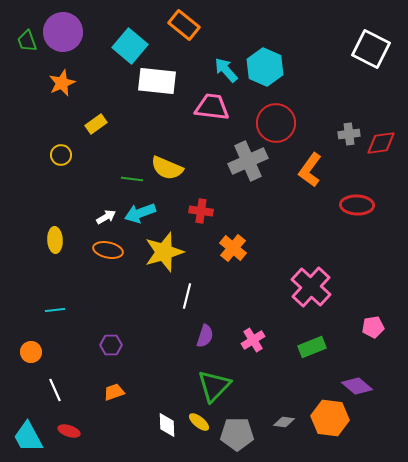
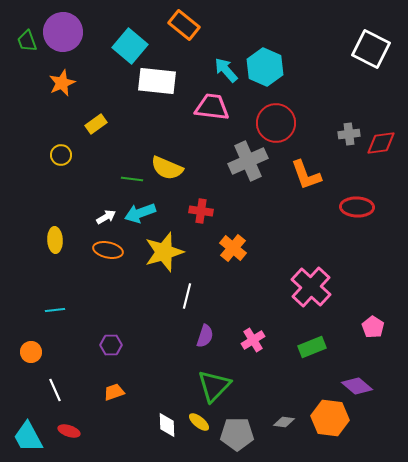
orange L-shape at (310, 170): moved 4 px left, 5 px down; rotated 56 degrees counterclockwise
red ellipse at (357, 205): moved 2 px down
pink pentagon at (373, 327): rotated 30 degrees counterclockwise
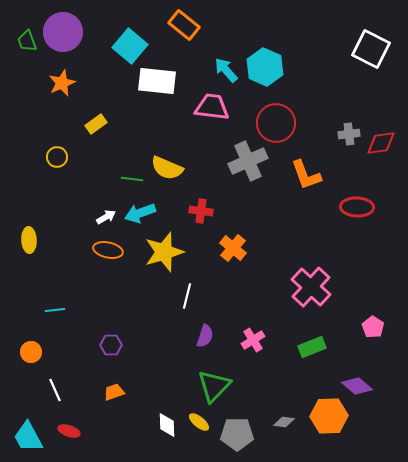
yellow circle at (61, 155): moved 4 px left, 2 px down
yellow ellipse at (55, 240): moved 26 px left
orange hexagon at (330, 418): moved 1 px left, 2 px up; rotated 9 degrees counterclockwise
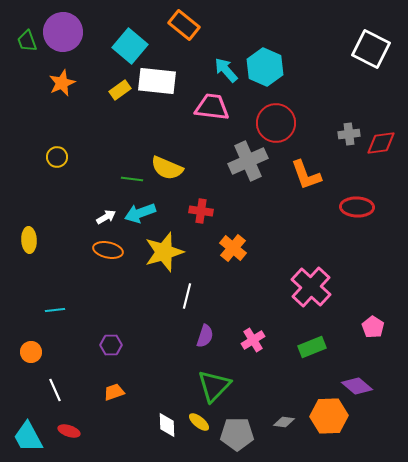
yellow rectangle at (96, 124): moved 24 px right, 34 px up
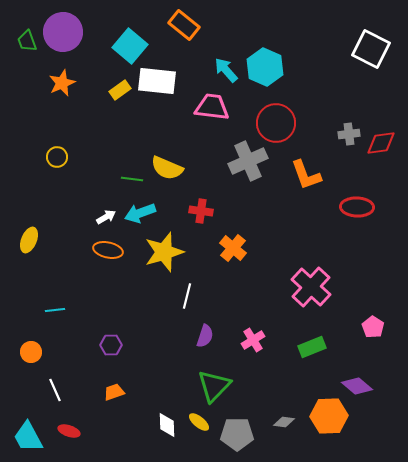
yellow ellipse at (29, 240): rotated 25 degrees clockwise
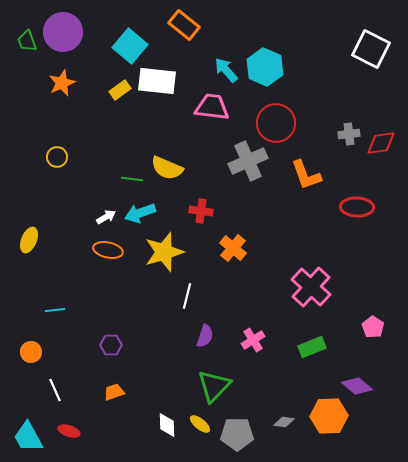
yellow ellipse at (199, 422): moved 1 px right, 2 px down
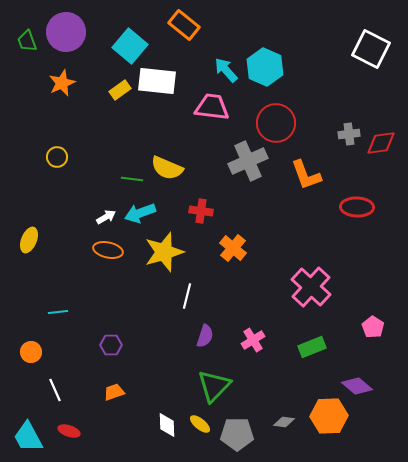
purple circle at (63, 32): moved 3 px right
cyan line at (55, 310): moved 3 px right, 2 px down
